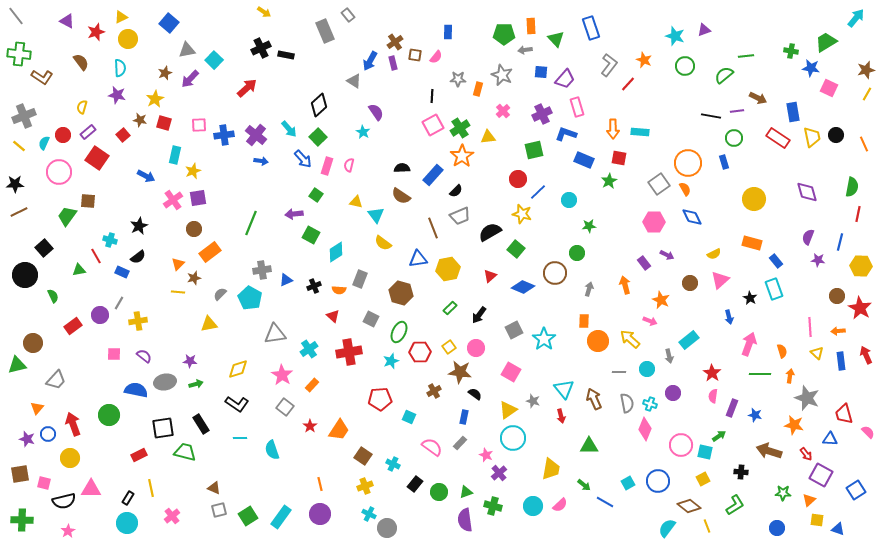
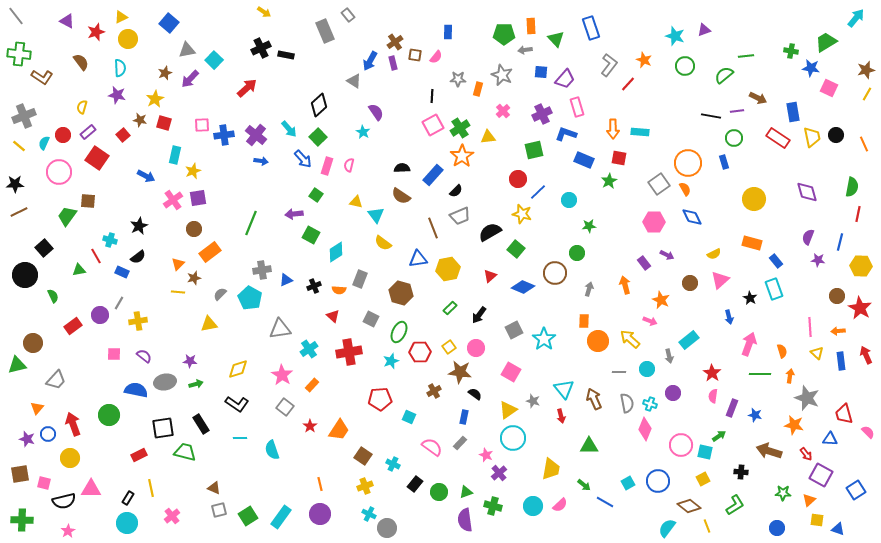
pink square at (199, 125): moved 3 px right
gray triangle at (275, 334): moved 5 px right, 5 px up
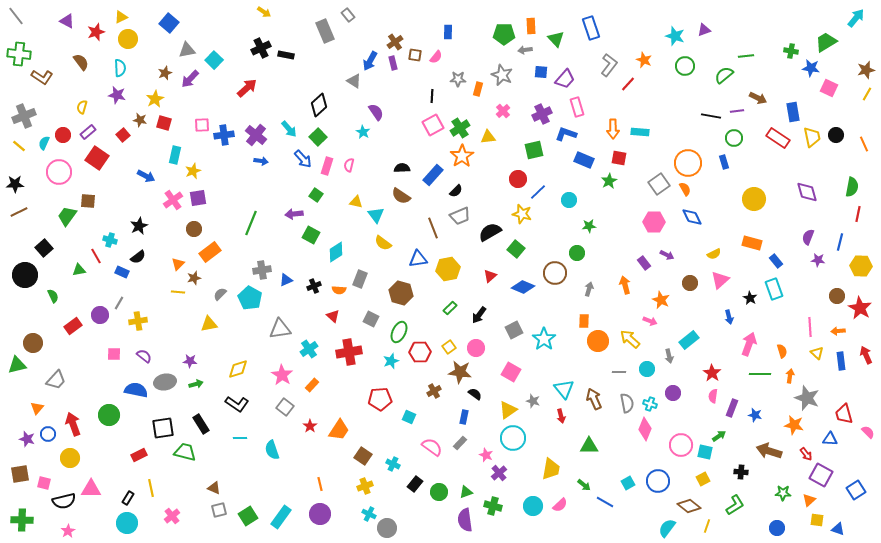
yellow line at (707, 526): rotated 40 degrees clockwise
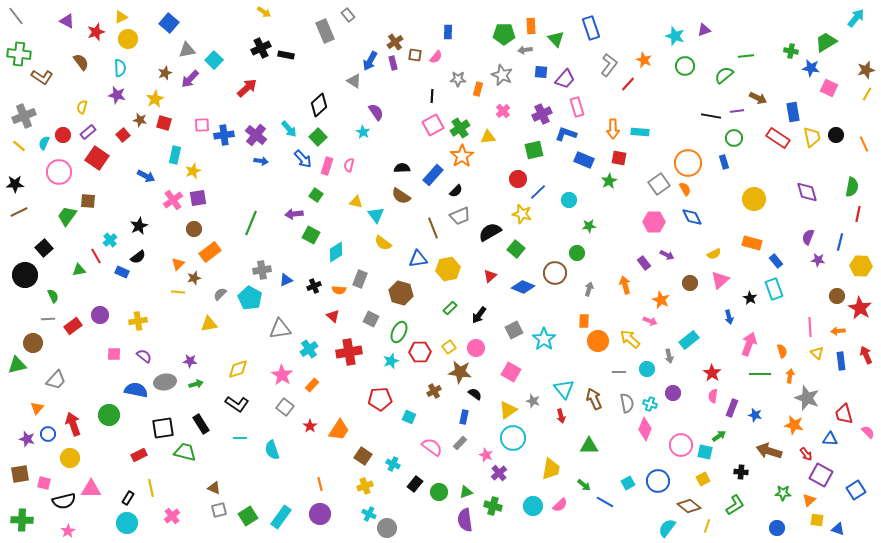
cyan cross at (110, 240): rotated 32 degrees clockwise
gray line at (119, 303): moved 71 px left, 16 px down; rotated 56 degrees clockwise
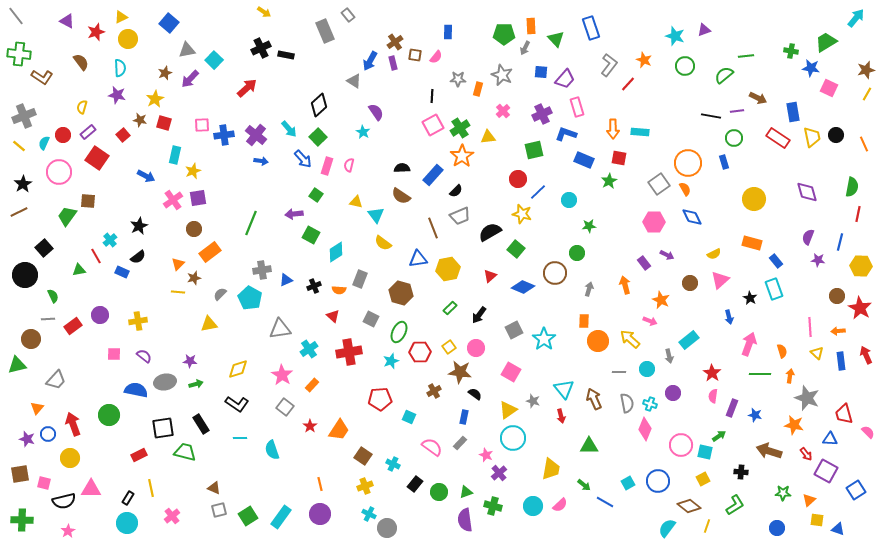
gray arrow at (525, 50): moved 2 px up; rotated 56 degrees counterclockwise
black star at (15, 184): moved 8 px right; rotated 30 degrees counterclockwise
brown circle at (33, 343): moved 2 px left, 4 px up
purple square at (821, 475): moved 5 px right, 4 px up
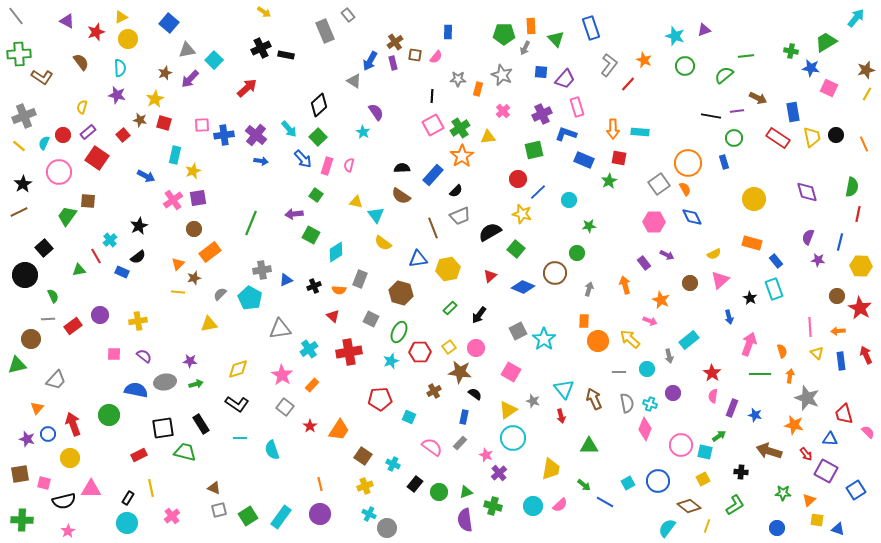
green cross at (19, 54): rotated 10 degrees counterclockwise
gray square at (514, 330): moved 4 px right, 1 px down
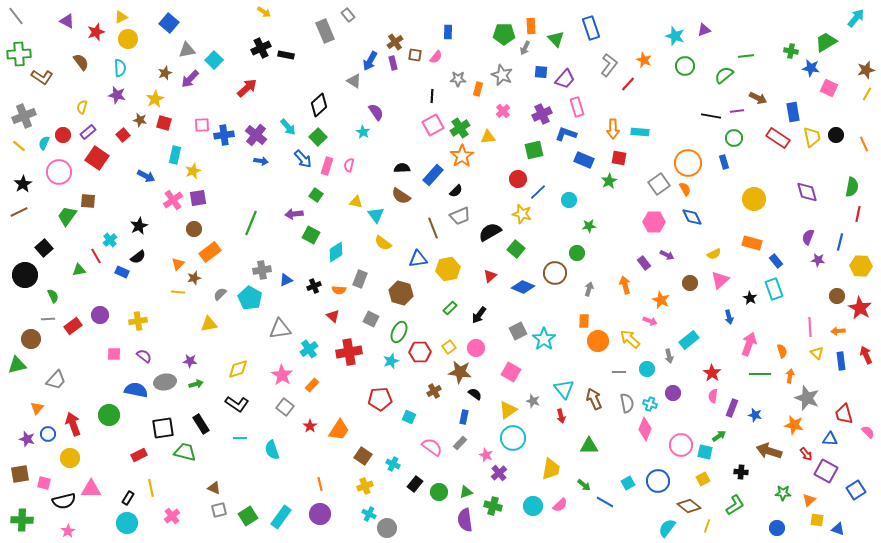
cyan arrow at (289, 129): moved 1 px left, 2 px up
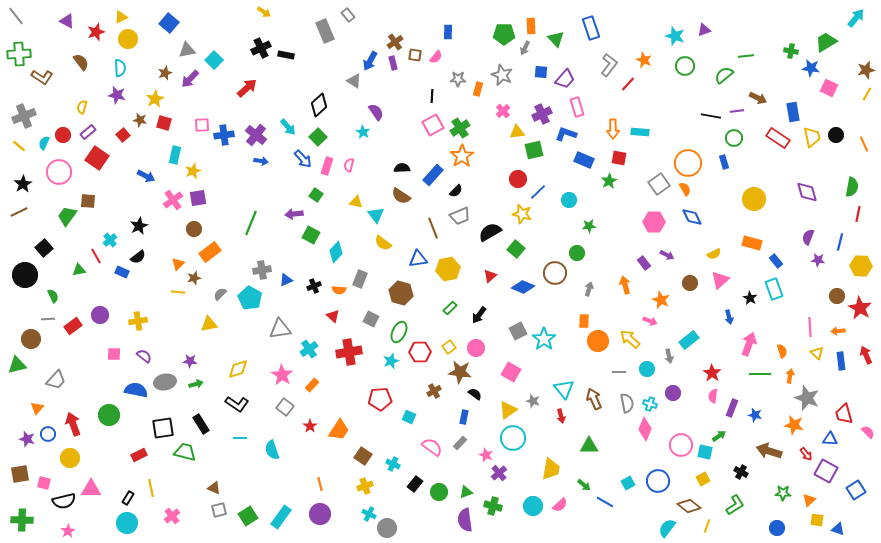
yellow triangle at (488, 137): moved 29 px right, 5 px up
cyan diamond at (336, 252): rotated 15 degrees counterclockwise
black cross at (741, 472): rotated 24 degrees clockwise
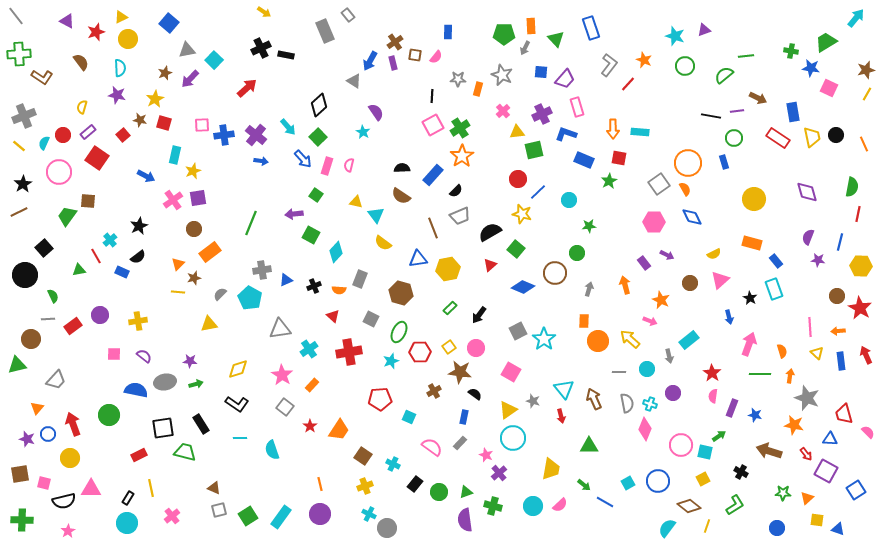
red triangle at (490, 276): moved 11 px up
orange triangle at (809, 500): moved 2 px left, 2 px up
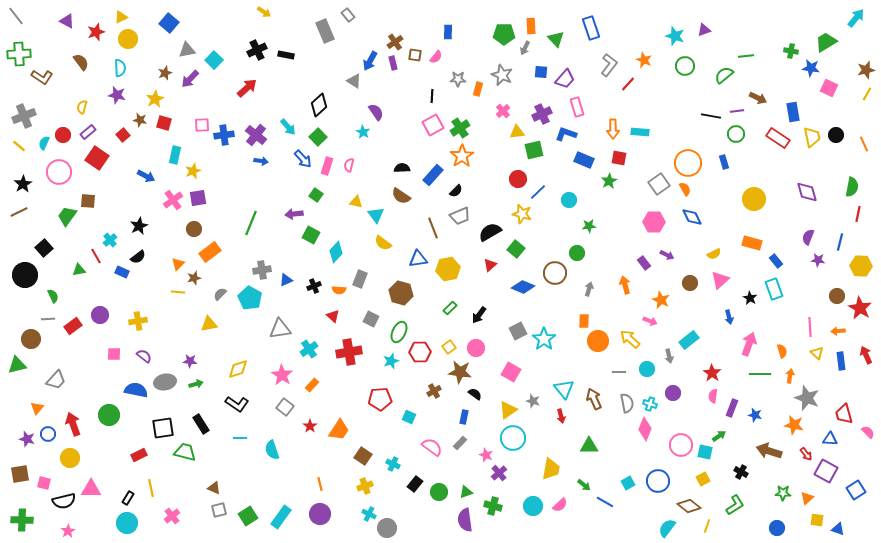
black cross at (261, 48): moved 4 px left, 2 px down
green circle at (734, 138): moved 2 px right, 4 px up
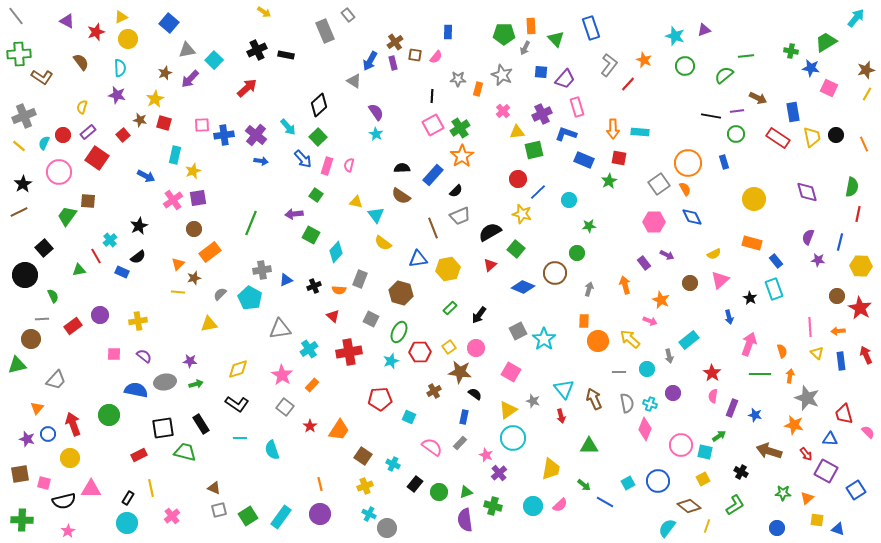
cyan star at (363, 132): moved 13 px right, 2 px down
gray line at (48, 319): moved 6 px left
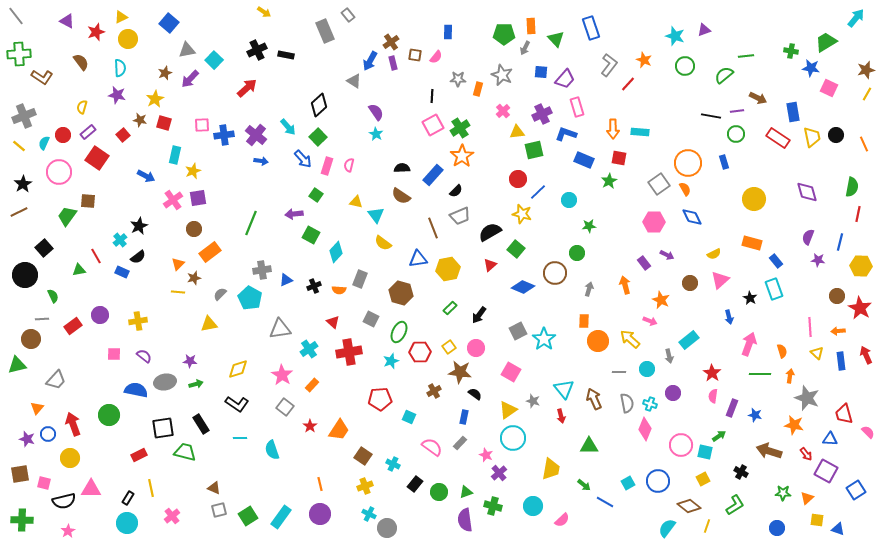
brown cross at (395, 42): moved 4 px left
cyan cross at (110, 240): moved 10 px right
red triangle at (333, 316): moved 6 px down
pink semicircle at (560, 505): moved 2 px right, 15 px down
